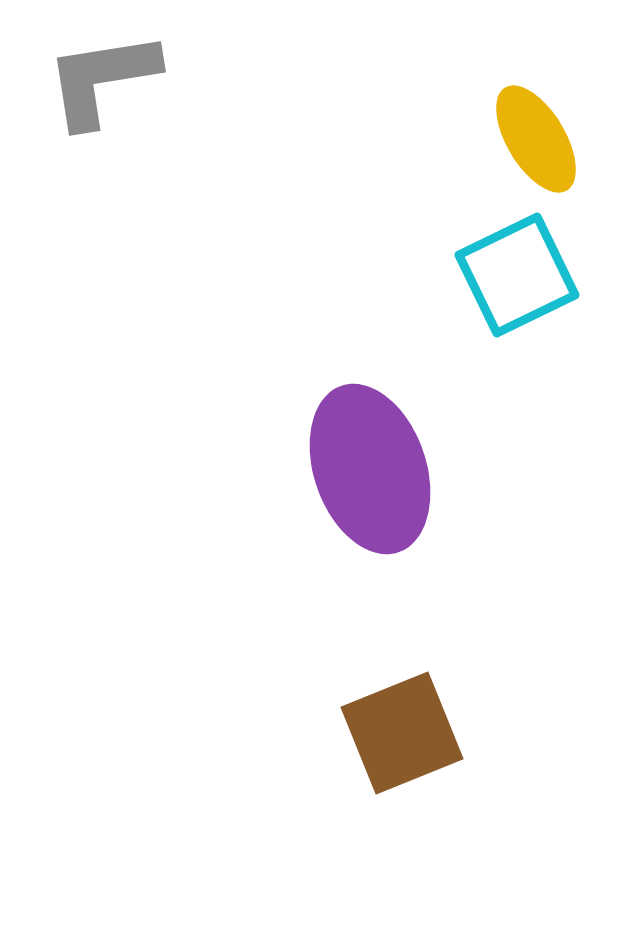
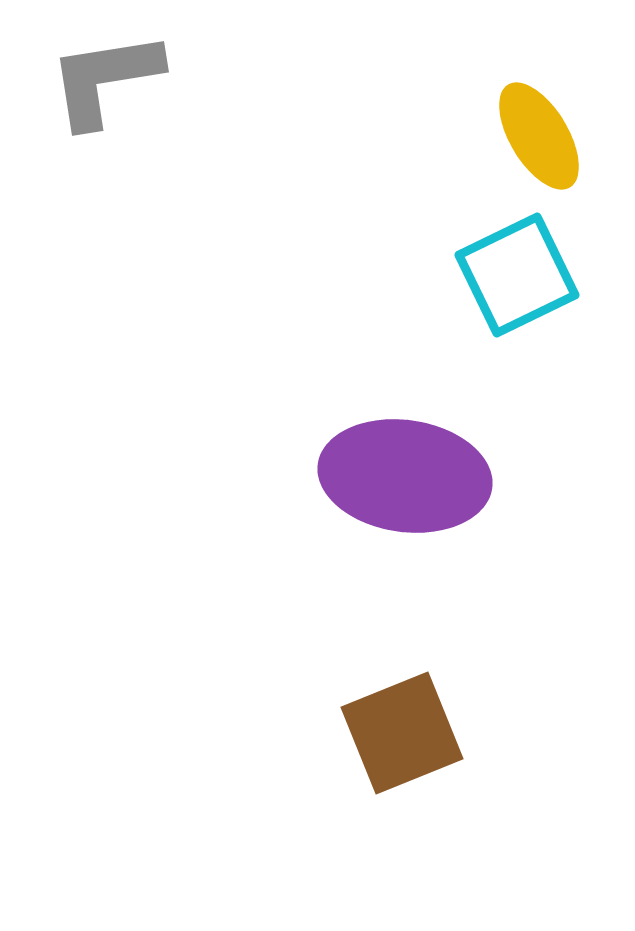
gray L-shape: moved 3 px right
yellow ellipse: moved 3 px right, 3 px up
purple ellipse: moved 35 px right, 7 px down; rotated 63 degrees counterclockwise
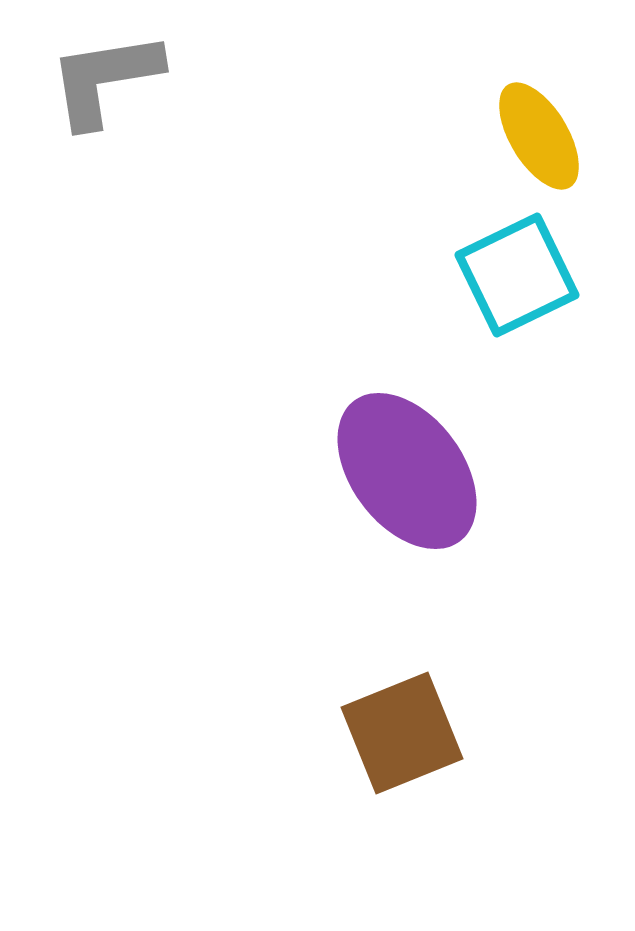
purple ellipse: moved 2 px right, 5 px up; rotated 45 degrees clockwise
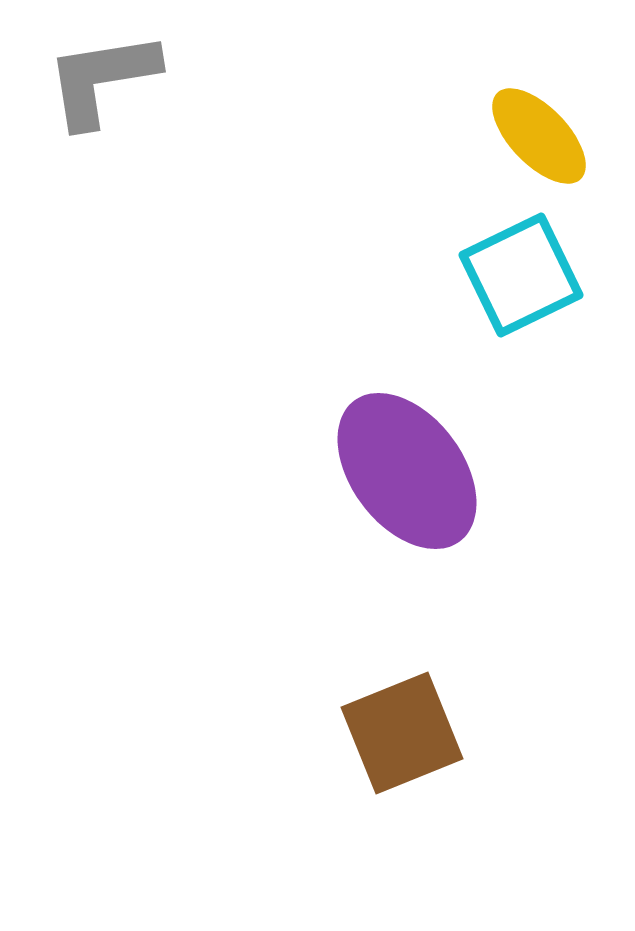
gray L-shape: moved 3 px left
yellow ellipse: rotated 13 degrees counterclockwise
cyan square: moved 4 px right
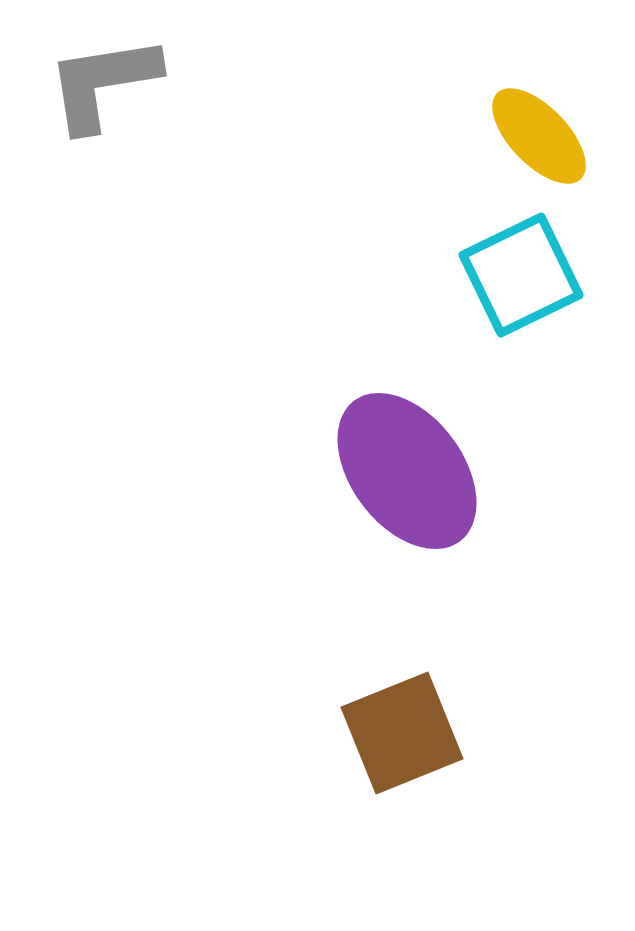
gray L-shape: moved 1 px right, 4 px down
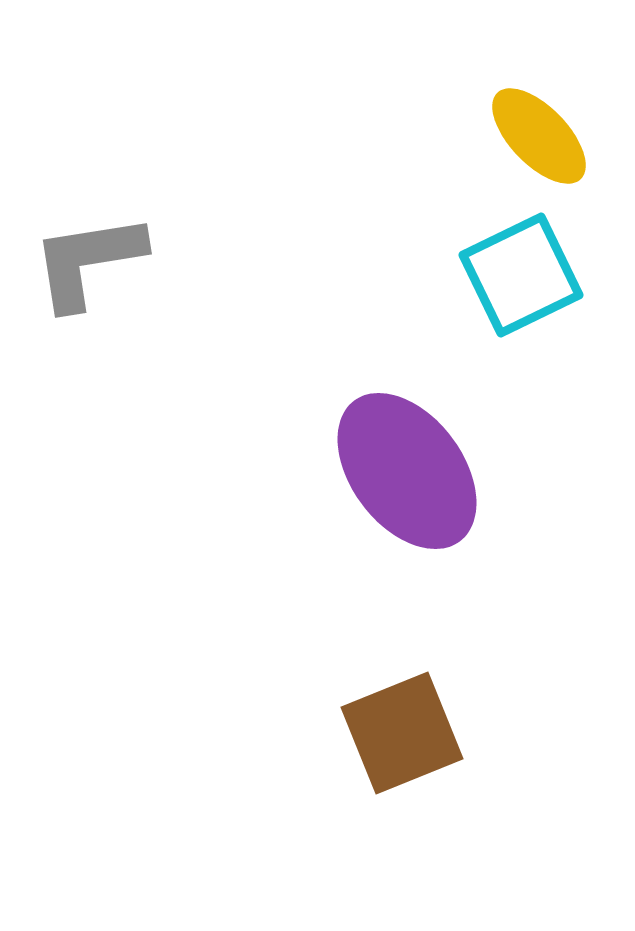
gray L-shape: moved 15 px left, 178 px down
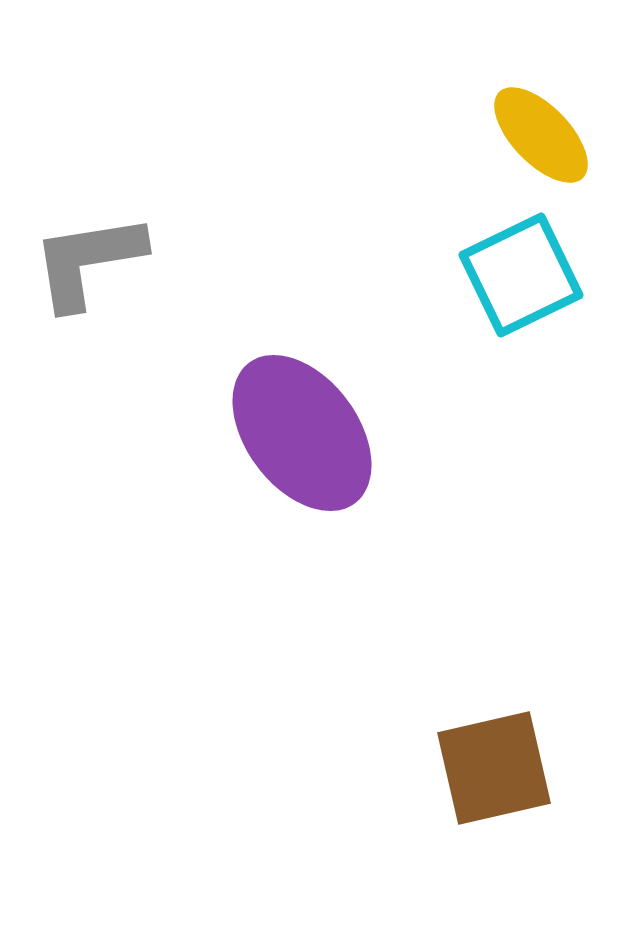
yellow ellipse: moved 2 px right, 1 px up
purple ellipse: moved 105 px left, 38 px up
brown square: moved 92 px right, 35 px down; rotated 9 degrees clockwise
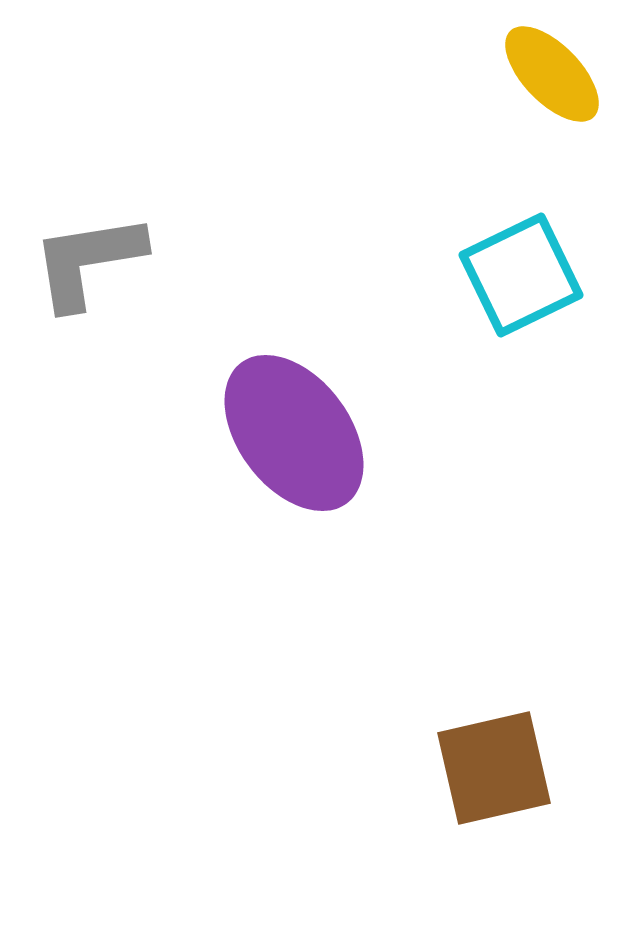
yellow ellipse: moved 11 px right, 61 px up
purple ellipse: moved 8 px left
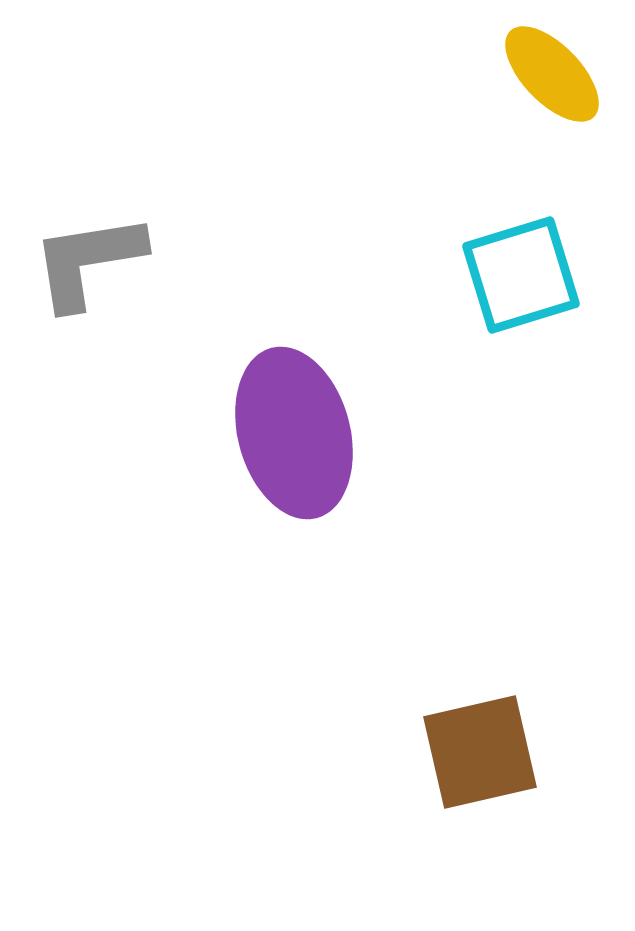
cyan square: rotated 9 degrees clockwise
purple ellipse: rotated 22 degrees clockwise
brown square: moved 14 px left, 16 px up
